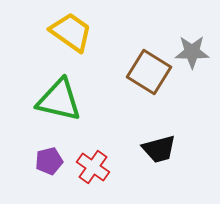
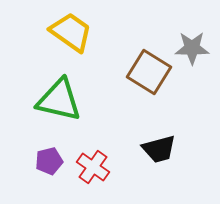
gray star: moved 4 px up
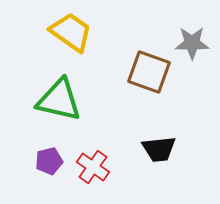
gray star: moved 5 px up
brown square: rotated 12 degrees counterclockwise
black trapezoid: rotated 9 degrees clockwise
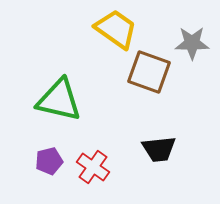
yellow trapezoid: moved 45 px right, 3 px up
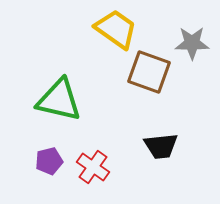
black trapezoid: moved 2 px right, 3 px up
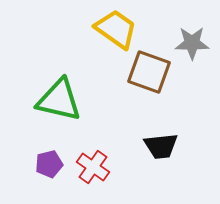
purple pentagon: moved 3 px down
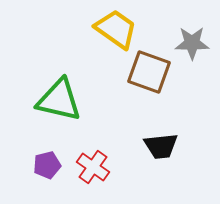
purple pentagon: moved 2 px left, 1 px down
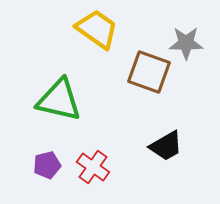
yellow trapezoid: moved 19 px left
gray star: moved 6 px left
black trapezoid: moved 5 px right; rotated 24 degrees counterclockwise
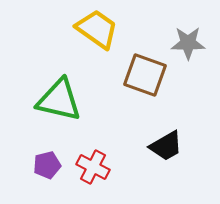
gray star: moved 2 px right
brown square: moved 4 px left, 3 px down
red cross: rotated 8 degrees counterclockwise
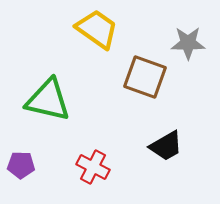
brown square: moved 2 px down
green triangle: moved 11 px left
purple pentagon: moved 26 px left; rotated 16 degrees clockwise
